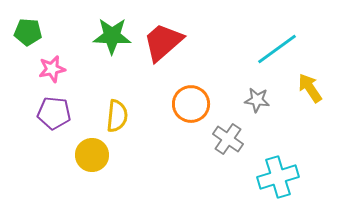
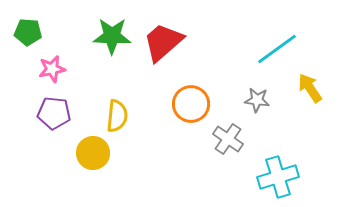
yellow circle: moved 1 px right, 2 px up
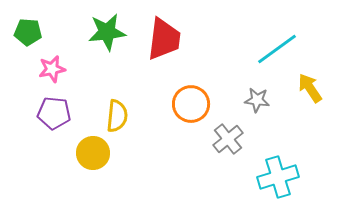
green star: moved 5 px left, 4 px up; rotated 9 degrees counterclockwise
red trapezoid: moved 1 px right, 3 px up; rotated 138 degrees clockwise
gray cross: rotated 16 degrees clockwise
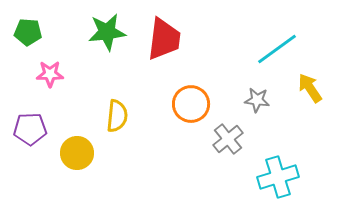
pink star: moved 2 px left, 5 px down; rotated 12 degrees clockwise
purple pentagon: moved 24 px left, 16 px down; rotated 8 degrees counterclockwise
yellow circle: moved 16 px left
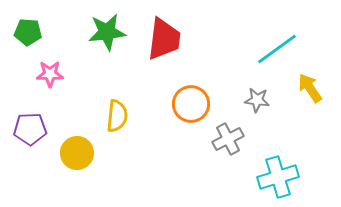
gray cross: rotated 12 degrees clockwise
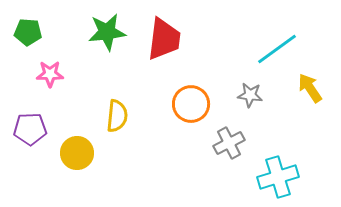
gray star: moved 7 px left, 5 px up
gray cross: moved 1 px right, 4 px down
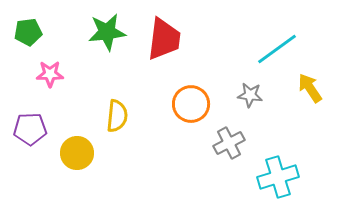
green pentagon: rotated 12 degrees counterclockwise
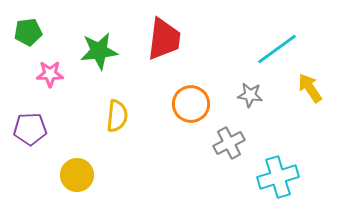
green star: moved 8 px left, 19 px down
yellow circle: moved 22 px down
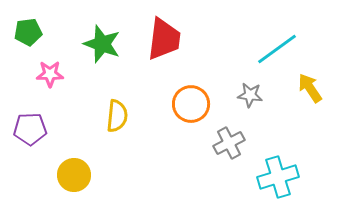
green star: moved 3 px right, 7 px up; rotated 27 degrees clockwise
yellow circle: moved 3 px left
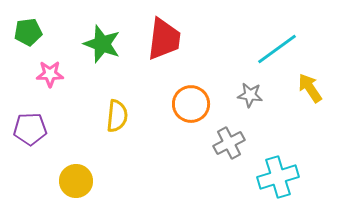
yellow circle: moved 2 px right, 6 px down
